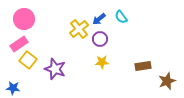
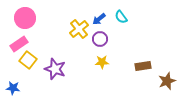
pink circle: moved 1 px right, 1 px up
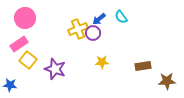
yellow cross: moved 1 px left; rotated 18 degrees clockwise
purple circle: moved 7 px left, 6 px up
brown star: rotated 18 degrees clockwise
blue star: moved 3 px left, 3 px up
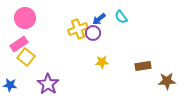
yellow square: moved 2 px left, 3 px up
purple star: moved 7 px left, 15 px down; rotated 15 degrees clockwise
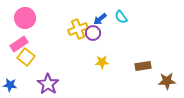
blue arrow: moved 1 px right
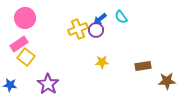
purple circle: moved 3 px right, 3 px up
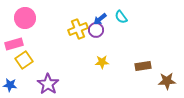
pink rectangle: moved 5 px left; rotated 18 degrees clockwise
yellow square: moved 2 px left, 3 px down; rotated 18 degrees clockwise
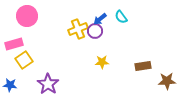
pink circle: moved 2 px right, 2 px up
purple circle: moved 1 px left, 1 px down
